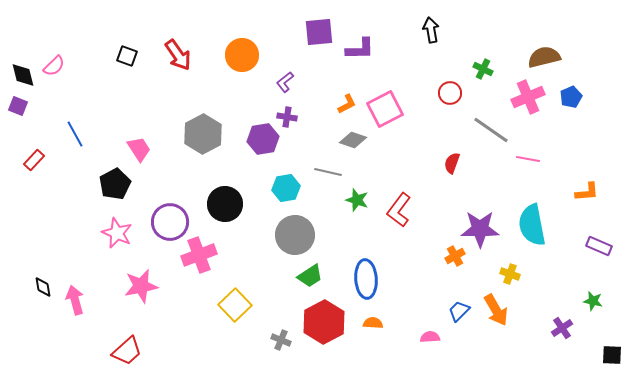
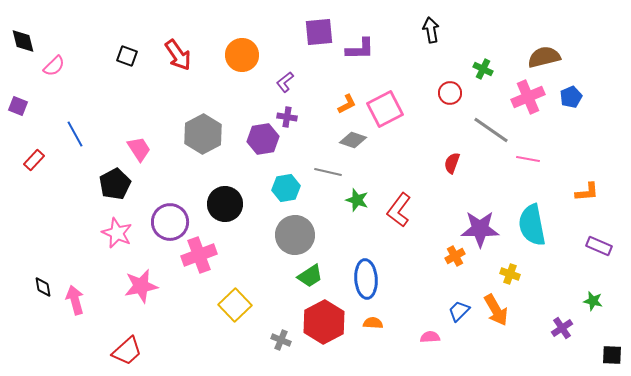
black diamond at (23, 75): moved 34 px up
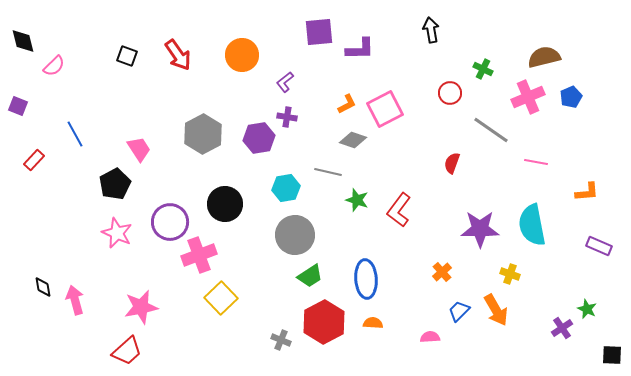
purple hexagon at (263, 139): moved 4 px left, 1 px up
pink line at (528, 159): moved 8 px right, 3 px down
orange cross at (455, 256): moved 13 px left, 16 px down; rotated 12 degrees counterclockwise
pink star at (141, 286): moved 21 px down
green star at (593, 301): moved 6 px left, 8 px down; rotated 12 degrees clockwise
yellow square at (235, 305): moved 14 px left, 7 px up
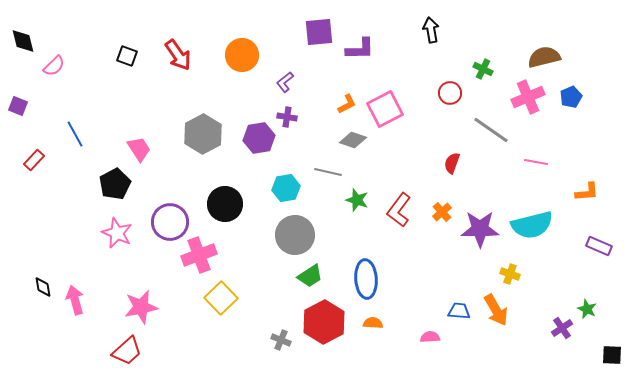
cyan semicircle at (532, 225): rotated 93 degrees counterclockwise
orange cross at (442, 272): moved 60 px up
blue trapezoid at (459, 311): rotated 50 degrees clockwise
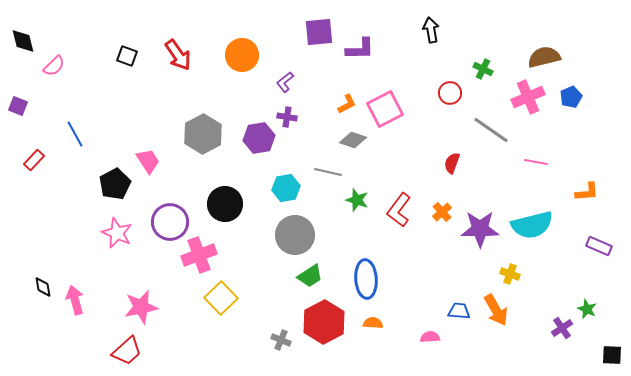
pink trapezoid at (139, 149): moved 9 px right, 12 px down
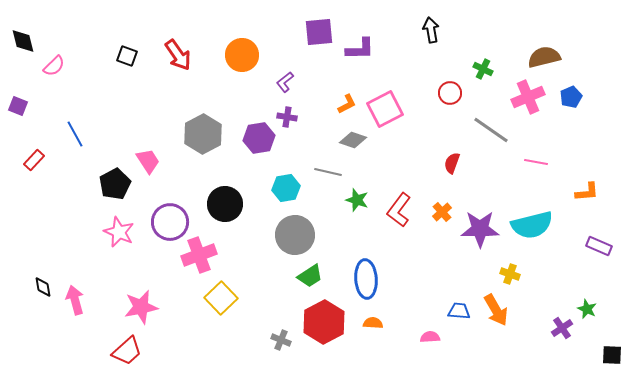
pink star at (117, 233): moved 2 px right, 1 px up
